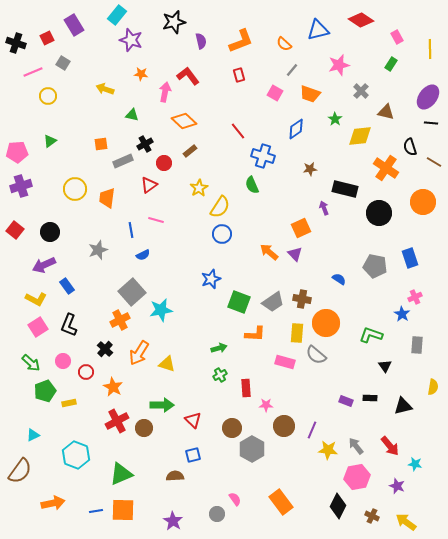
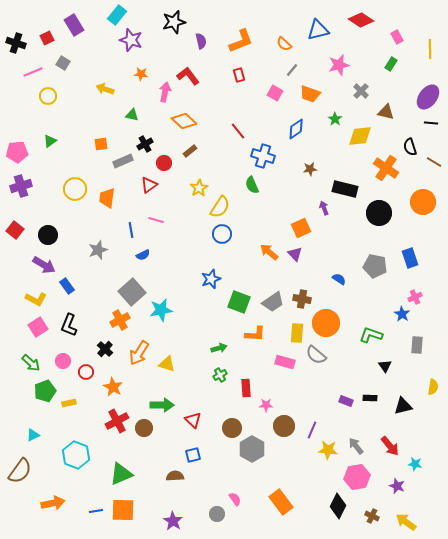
black circle at (50, 232): moved 2 px left, 3 px down
purple arrow at (44, 265): rotated 125 degrees counterclockwise
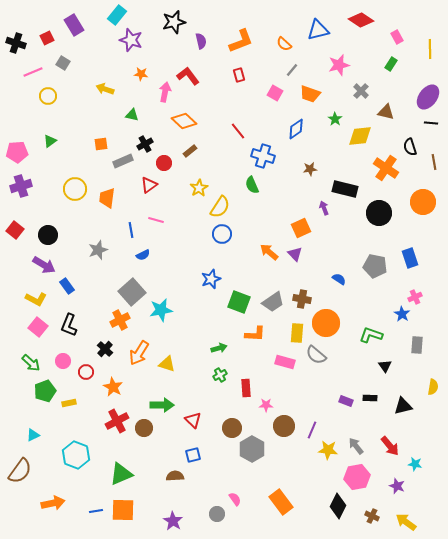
brown line at (434, 162): rotated 49 degrees clockwise
pink square at (38, 327): rotated 18 degrees counterclockwise
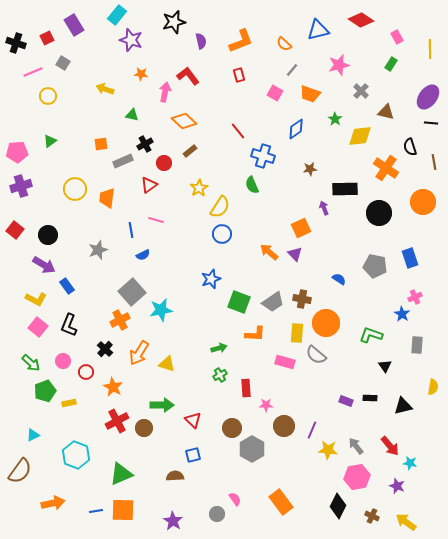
black rectangle at (345, 189): rotated 15 degrees counterclockwise
cyan star at (415, 464): moved 5 px left, 1 px up
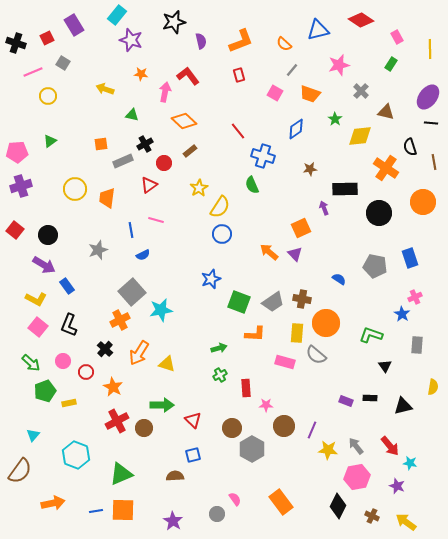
cyan triangle at (33, 435): rotated 24 degrees counterclockwise
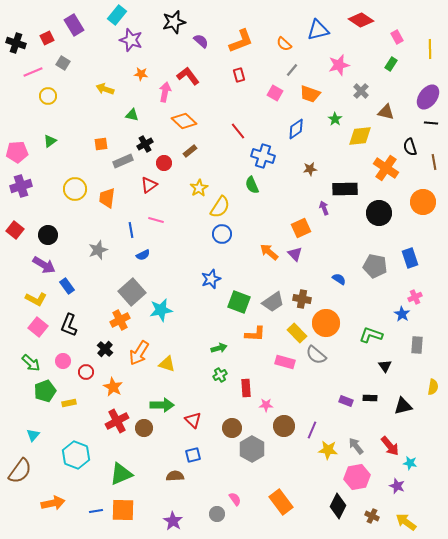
purple semicircle at (201, 41): rotated 35 degrees counterclockwise
yellow rectangle at (297, 333): rotated 48 degrees counterclockwise
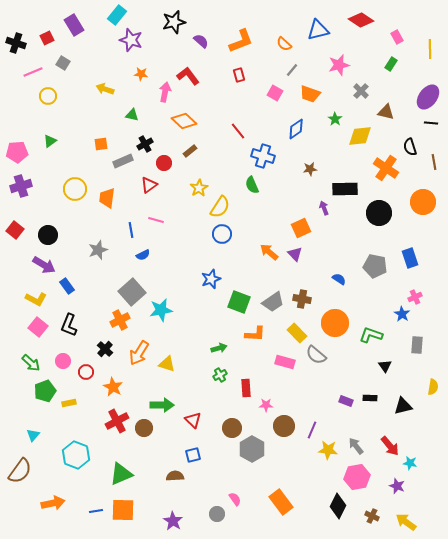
orange circle at (326, 323): moved 9 px right
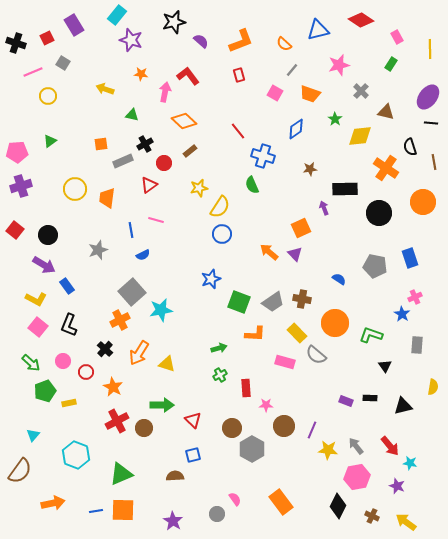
yellow star at (199, 188): rotated 18 degrees clockwise
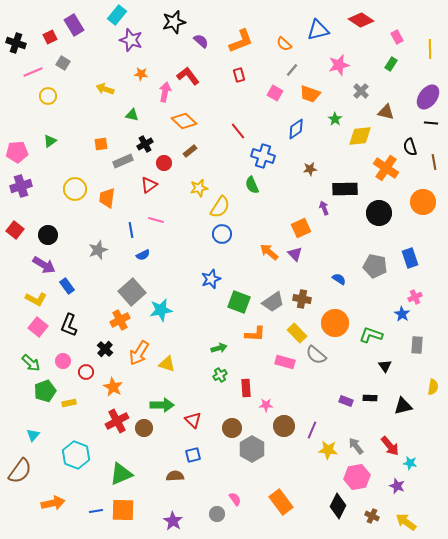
red square at (47, 38): moved 3 px right, 1 px up
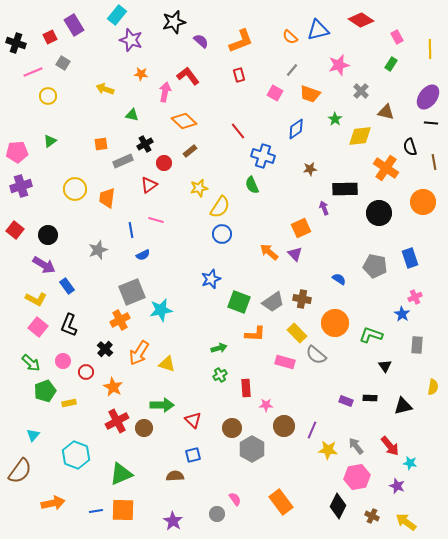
orange semicircle at (284, 44): moved 6 px right, 7 px up
gray square at (132, 292): rotated 20 degrees clockwise
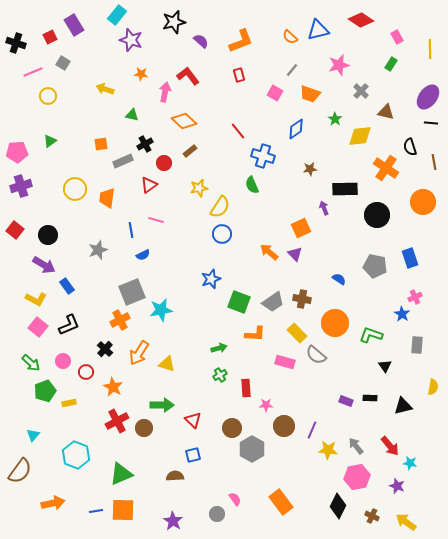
black circle at (379, 213): moved 2 px left, 2 px down
black L-shape at (69, 325): rotated 135 degrees counterclockwise
